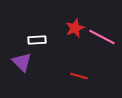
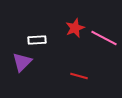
pink line: moved 2 px right, 1 px down
purple triangle: rotated 30 degrees clockwise
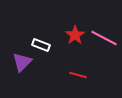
red star: moved 7 px down; rotated 12 degrees counterclockwise
white rectangle: moved 4 px right, 5 px down; rotated 24 degrees clockwise
red line: moved 1 px left, 1 px up
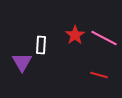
white rectangle: rotated 72 degrees clockwise
purple triangle: rotated 15 degrees counterclockwise
red line: moved 21 px right
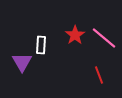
pink line: rotated 12 degrees clockwise
red line: rotated 54 degrees clockwise
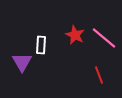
red star: rotated 12 degrees counterclockwise
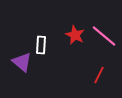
pink line: moved 2 px up
purple triangle: rotated 20 degrees counterclockwise
red line: rotated 48 degrees clockwise
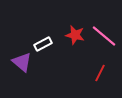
red star: rotated 12 degrees counterclockwise
white rectangle: moved 2 px right, 1 px up; rotated 60 degrees clockwise
red line: moved 1 px right, 2 px up
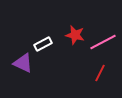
pink line: moved 1 px left, 6 px down; rotated 68 degrees counterclockwise
purple triangle: moved 1 px right, 1 px down; rotated 15 degrees counterclockwise
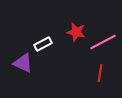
red star: moved 1 px right, 3 px up
red line: rotated 18 degrees counterclockwise
